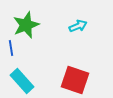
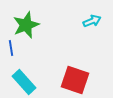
cyan arrow: moved 14 px right, 5 px up
cyan rectangle: moved 2 px right, 1 px down
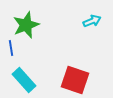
cyan rectangle: moved 2 px up
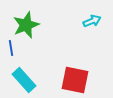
red square: rotated 8 degrees counterclockwise
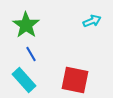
green star: rotated 16 degrees counterclockwise
blue line: moved 20 px right, 6 px down; rotated 21 degrees counterclockwise
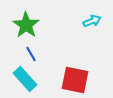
cyan rectangle: moved 1 px right, 1 px up
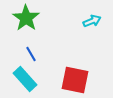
green star: moved 7 px up
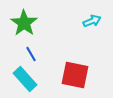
green star: moved 2 px left, 5 px down
red square: moved 5 px up
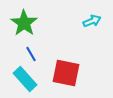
red square: moved 9 px left, 2 px up
